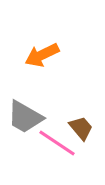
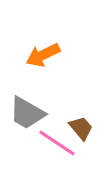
orange arrow: moved 1 px right
gray trapezoid: moved 2 px right, 4 px up
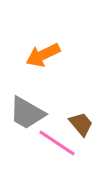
brown trapezoid: moved 4 px up
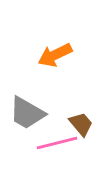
orange arrow: moved 12 px right
pink line: rotated 48 degrees counterclockwise
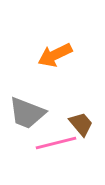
gray trapezoid: rotated 9 degrees counterclockwise
pink line: moved 1 px left
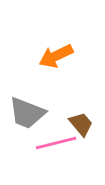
orange arrow: moved 1 px right, 1 px down
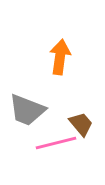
orange arrow: moved 4 px right, 1 px down; rotated 124 degrees clockwise
gray trapezoid: moved 3 px up
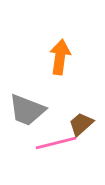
brown trapezoid: rotated 92 degrees counterclockwise
